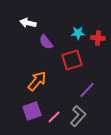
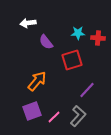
white arrow: rotated 21 degrees counterclockwise
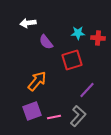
pink line: rotated 32 degrees clockwise
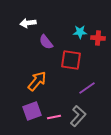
cyan star: moved 2 px right, 1 px up
red square: moved 1 px left; rotated 25 degrees clockwise
purple line: moved 2 px up; rotated 12 degrees clockwise
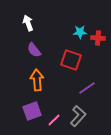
white arrow: rotated 77 degrees clockwise
purple semicircle: moved 12 px left, 8 px down
red square: rotated 10 degrees clockwise
orange arrow: moved 1 px up; rotated 45 degrees counterclockwise
pink line: moved 3 px down; rotated 32 degrees counterclockwise
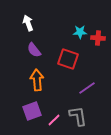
red square: moved 3 px left, 1 px up
gray L-shape: rotated 50 degrees counterclockwise
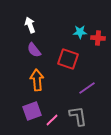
white arrow: moved 2 px right, 2 px down
pink line: moved 2 px left
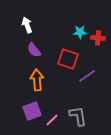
white arrow: moved 3 px left
purple line: moved 12 px up
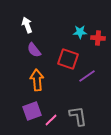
pink line: moved 1 px left
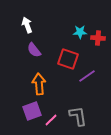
orange arrow: moved 2 px right, 4 px down
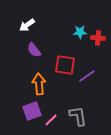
white arrow: rotated 105 degrees counterclockwise
red square: moved 3 px left, 6 px down; rotated 10 degrees counterclockwise
